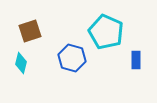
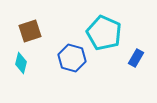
cyan pentagon: moved 2 px left, 1 px down
blue rectangle: moved 2 px up; rotated 30 degrees clockwise
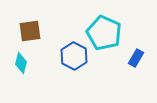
brown square: rotated 10 degrees clockwise
blue hexagon: moved 2 px right, 2 px up; rotated 12 degrees clockwise
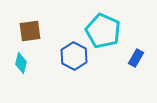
cyan pentagon: moved 1 px left, 2 px up
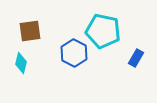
cyan pentagon: rotated 12 degrees counterclockwise
blue hexagon: moved 3 px up
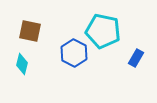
brown square: rotated 20 degrees clockwise
cyan diamond: moved 1 px right, 1 px down
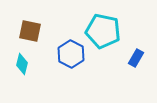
blue hexagon: moved 3 px left, 1 px down
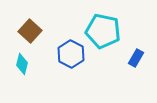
brown square: rotated 30 degrees clockwise
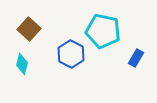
brown square: moved 1 px left, 2 px up
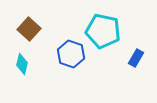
blue hexagon: rotated 8 degrees counterclockwise
